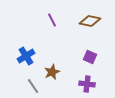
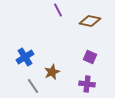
purple line: moved 6 px right, 10 px up
blue cross: moved 1 px left, 1 px down
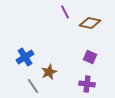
purple line: moved 7 px right, 2 px down
brown diamond: moved 2 px down
brown star: moved 3 px left
